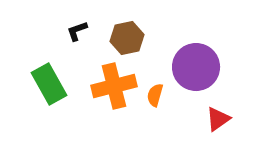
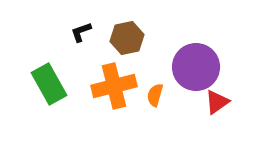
black L-shape: moved 4 px right, 1 px down
red triangle: moved 1 px left, 17 px up
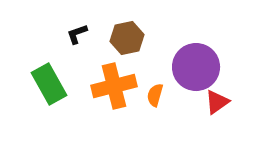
black L-shape: moved 4 px left, 2 px down
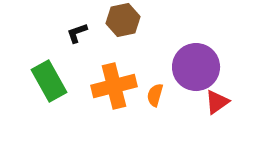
black L-shape: moved 1 px up
brown hexagon: moved 4 px left, 18 px up
green rectangle: moved 3 px up
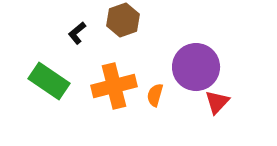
brown hexagon: rotated 8 degrees counterclockwise
black L-shape: rotated 20 degrees counterclockwise
green rectangle: rotated 27 degrees counterclockwise
red triangle: rotated 12 degrees counterclockwise
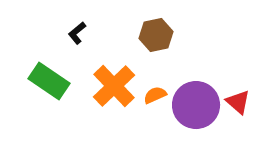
brown hexagon: moved 33 px right, 15 px down; rotated 8 degrees clockwise
purple circle: moved 38 px down
orange cross: rotated 30 degrees counterclockwise
orange semicircle: rotated 50 degrees clockwise
red triangle: moved 21 px right; rotated 32 degrees counterclockwise
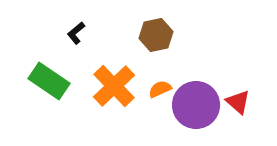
black L-shape: moved 1 px left
orange semicircle: moved 5 px right, 6 px up
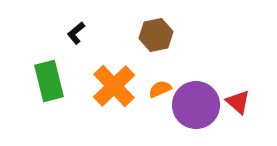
green rectangle: rotated 42 degrees clockwise
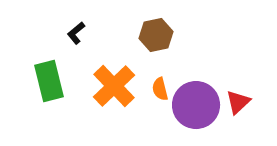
orange semicircle: rotated 80 degrees counterclockwise
red triangle: rotated 36 degrees clockwise
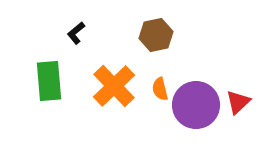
green rectangle: rotated 9 degrees clockwise
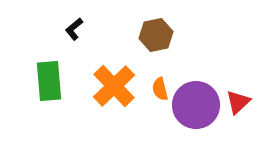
black L-shape: moved 2 px left, 4 px up
